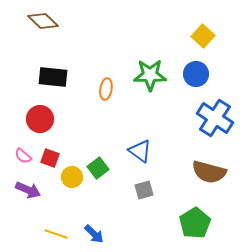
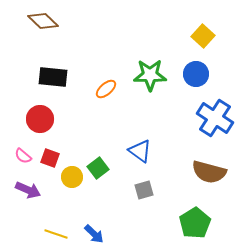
orange ellipse: rotated 40 degrees clockwise
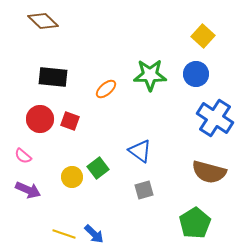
red square: moved 20 px right, 37 px up
yellow line: moved 8 px right
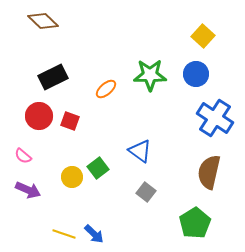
black rectangle: rotated 32 degrees counterclockwise
red circle: moved 1 px left, 3 px up
brown semicircle: rotated 88 degrees clockwise
gray square: moved 2 px right, 2 px down; rotated 36 degrees counterclockwise
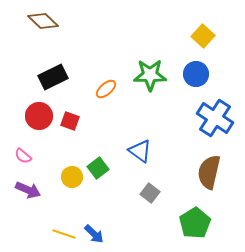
gray square: moved 4 px right, 1 px down
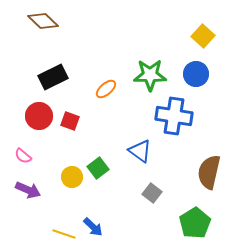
blue cross: moved 41 px left, 2 px up; rotated 24 degrees counterclockwise
gray square: moved 2 px right
blue arrow: moved 1 px left, 7 px up
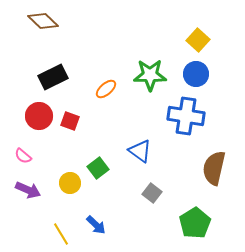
yellow square: moved 5 px left, 4 px down
blue cross: moved 12 px right
brown semicircle: moved 5 px right, 4 px up
yellow circle: moved 2 px left, 6 px down
blue arrow: moved 3 px right, 2 px up
yellow line: moved 3 px left; rotated 40 degrees clockwise
